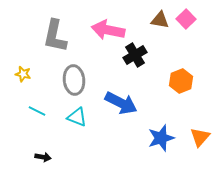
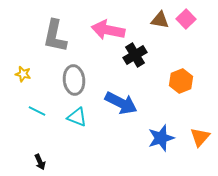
black arrow: moved 3 px left, 5 px down; rotated 56 degrees clockwise
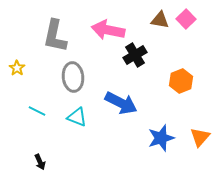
yellow star: moved 6 px left, 6 px up; rotated 21 degrees clockwise
gray ellipse: moved 1 px left, 3 px up
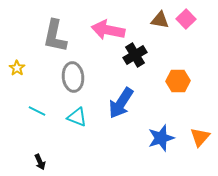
orange hexagon: moved 3 px left; rotated 20 degrees clockwise
blue arrow: rotated 96 degrees clockwise
